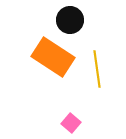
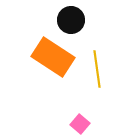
black circle: moved 1 px right
pink square: moved 9 px right, 1 px down
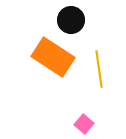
yellow line: moved 2 px right
pink square: moved 4 px right
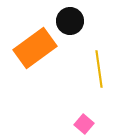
black circle: moved 1 px left, 1 px down
orange rectangle: moved 18 px left, 9 px up; rotated 69 degrees counterclockwise
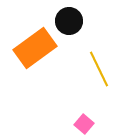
black circle: moved 1 px left
yellow line: rotated 18 degrees counterclockwise
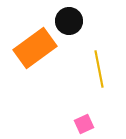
yellow line: rotated 15 degrees clockwise
pink square: rotated 24 degrees clockwise
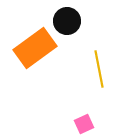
black circle: moved 2 px left
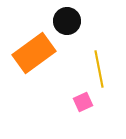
orange rectangle: moved 1 px left, 5 px down
pink square: moved 1 px left, 22 px up
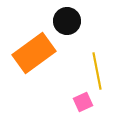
yellow line: moved 2 px left, 2 px down
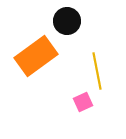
orange rectangle: moved 2 px right, 3 px down
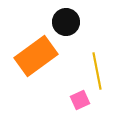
black circle: moved 1 px left, 1 px down
pink square: moved 3 px left, 2 px up
